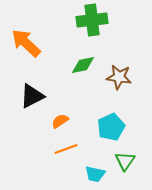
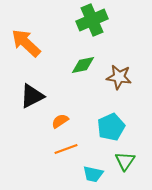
green cross: rotated 16 degrees counterclockwise
cyan trapezoid: moved 2 px left
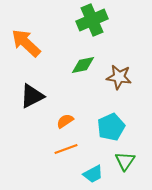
orange semicircle: moved 5 px right
cyan trapezoid: rotated 40 degrees counterclockwise
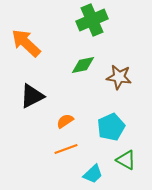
green triangle: moved 1 px right, 1 px up; rotated 35 degrees counterclockwise
cyan trapezoid: rotated 15 degrees counterclockwise
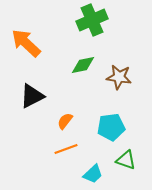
orange semicircle: rotated 18 degrees counterclockwise
cyan pentagon: rotated 16 degrees clockwise
green triangle: rotated 10 degrees counterclockwise
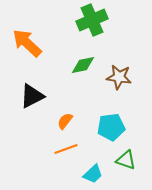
orange arrow: moved 1 px right
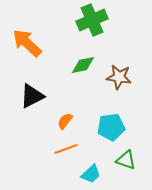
cyan trapezoid: moved 2 px left
